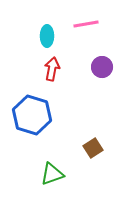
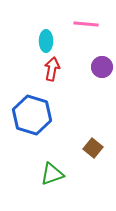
pink line: rotated 15 degrees clockwise
cyan ellipse: moved 1 px left, 5 px down
brown square: rotated 18 degrees counterclockwise
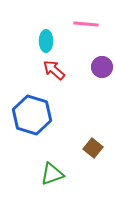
red arrow: moved 2 px right, 1 px down; rotated 60 degrees counterclockwise
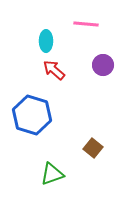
purple circle: moved 1 px right, 2 px up
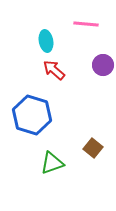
cyan ellipse: rotated 10 degrees counterclockwise
green triangle: moved 11 px up
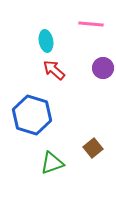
pink line: moved 5 px right
purple circle: moved 3 px down
brown square: rotated 12 degrees clockwise
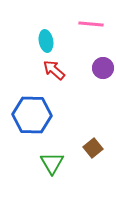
blue hexagon: rotated 15 degrees counterclockwise
green triangle: rotated 40 degrees counterclockwise
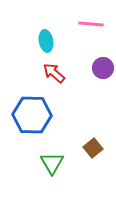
red arrow: moved 3 px down
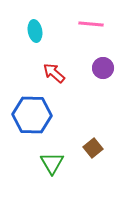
cyan ellipse: moved 11 px left, 10 px up
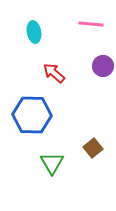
cyan ellipse: moved 1 px left, 1 px down
purple circle: moved 2 px up
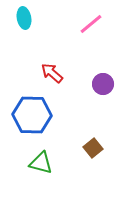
pink line: rotated 45 degrees counterclockwise
cyan ellipse: moved 10 px left, 14 px up
purple circle: moved 18 px down
red arrow: moved 2 px left
green triangle: moved 11 px left; rotated 45 degrees counterclockwise
